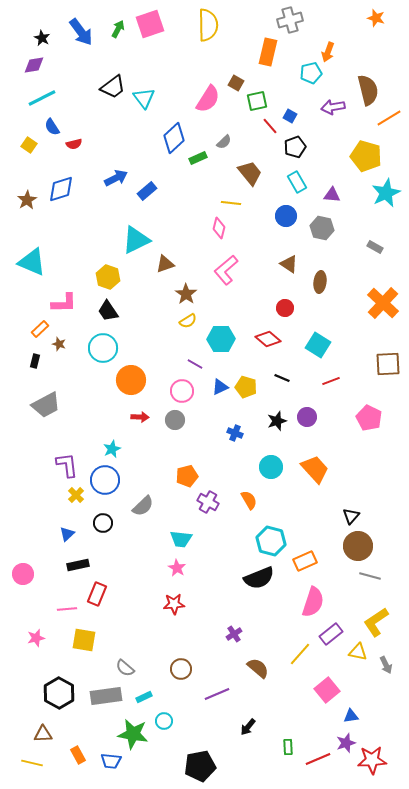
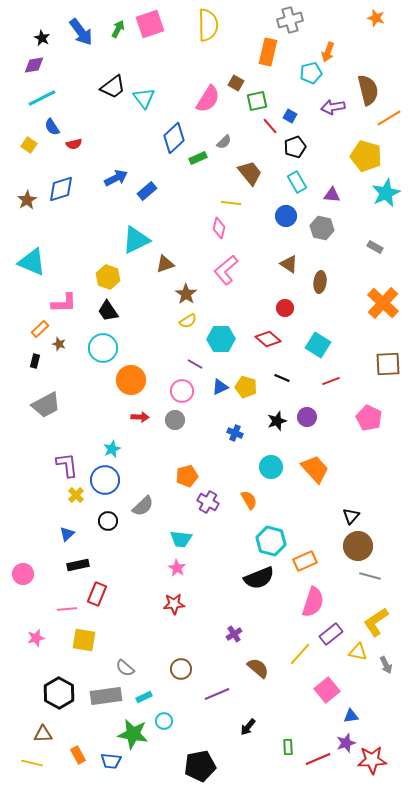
black circle at (103, 523): moved 5 px right, 2 px up
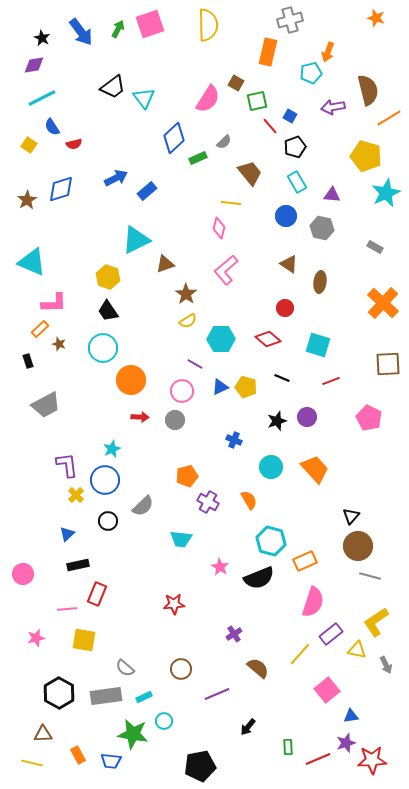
pink L-shape at (64, 303): moved 10 px left
cyan square at (318, 345): rotated 15 degrees counterclockwise
black rectangle at (35, 361): moved 7 px left; rotated 32 degrees counterclockwise
blue cross at (235, 433): moved 1 px left, 7 px down
pink star at (177, 568): moved 43 px right, 1 px up
yellow triangle at (358, 652): moved 1 px left, 2 px up
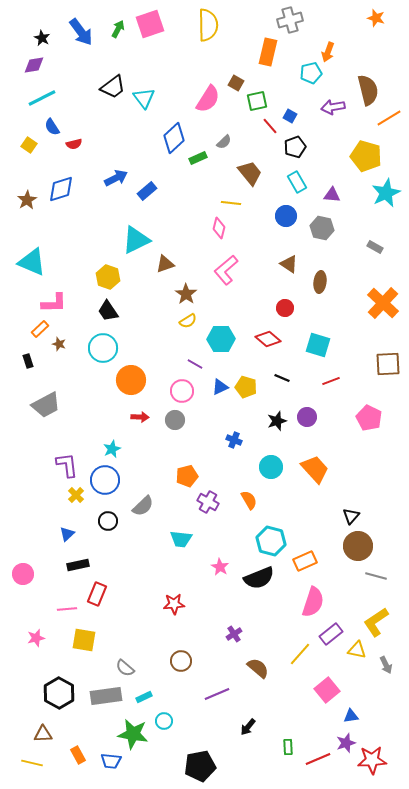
gray line at (370, 576): moved 6 px right
brown circle at (181, 669): moved 8 px up
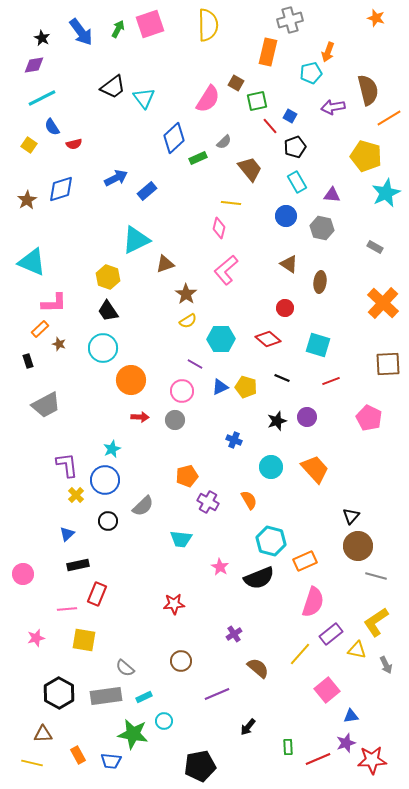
brown trapezoid at (250, 173): moved 4 px up
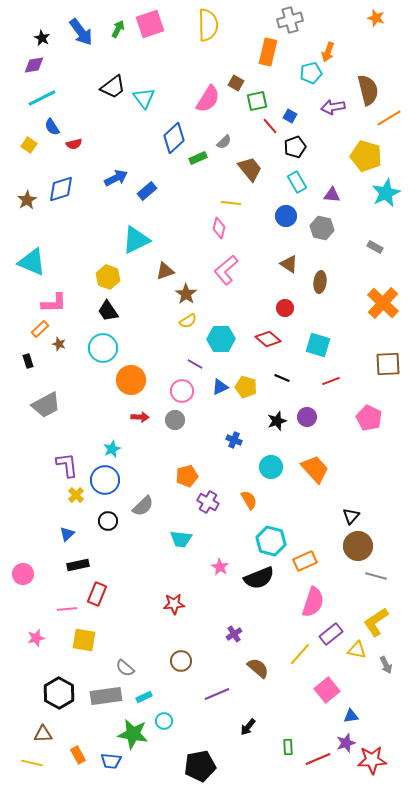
brown triangle at (165, 264): moved 7 px down
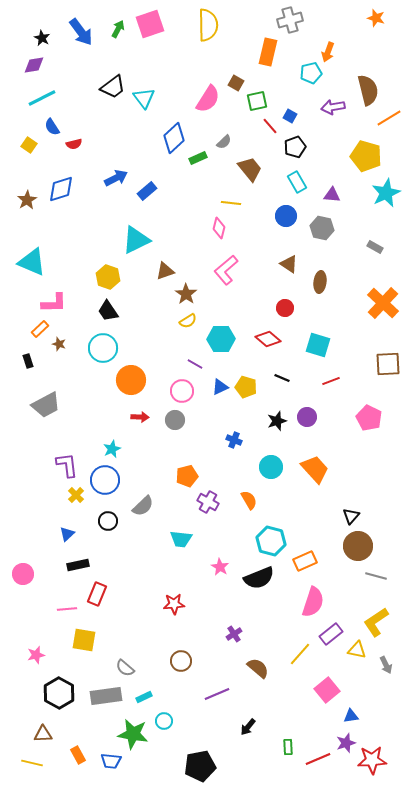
pink star at (36, 638): moved 17 px down
